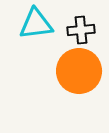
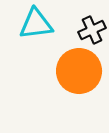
black cross: moved 11 px right; rotated 20 degrees counterclockwise
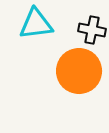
black cross: rotated 36 degrees clockwise
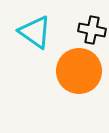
cyan triangle: moved 1 px left, 8 px down; rotated 42 degrees clockwise
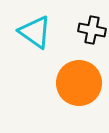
orange circle: moved 12 px down
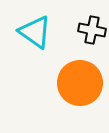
orange circle: moved 1 px right
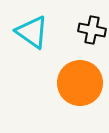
cyan triangle: moved 3 px left
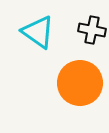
cyan triangle: moved 6 px right
